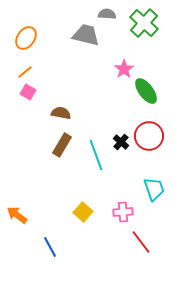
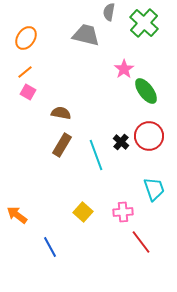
gray semicircle: moved 2 px right, 2 px up; rotated 84 degrees counterclockwise
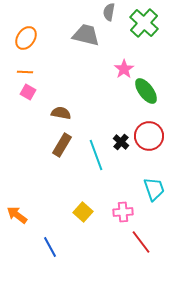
orange line: rotated 42 degrees clockwise
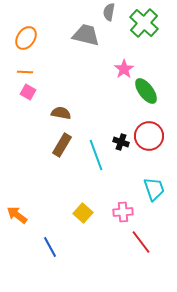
black cross: rotated 21 degrees counterclockwise
yellow square: moved 1 px down
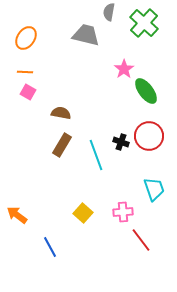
red line: moved 2 px up
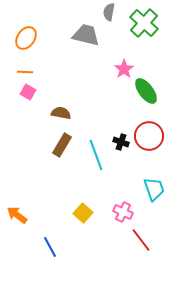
pink cross: rotated 30 degrees clockwise
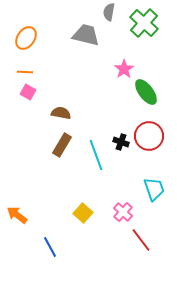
green ellipse: moved 1 px down
pink cross: rotated 18 degrees clockwise
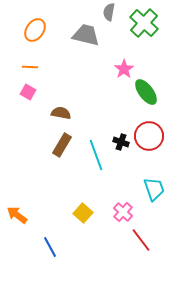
orange ellipse: moved 9 px right, 8 px up
orange line: moved 5 px right, 5 px up
